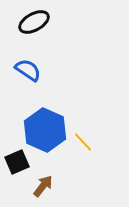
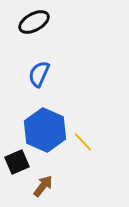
blue semicircle: moved 11 px right, 4 px down; rotated 100 degrees counterclockwise
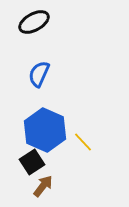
black square: moved 15 px right; rotated 10 degrees counterclockwise
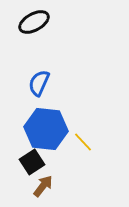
blue semicircle: moved 9 px down
blue hexagon: moved 1 px right, 1 px up; rotated 18 degrees counterclockwise
